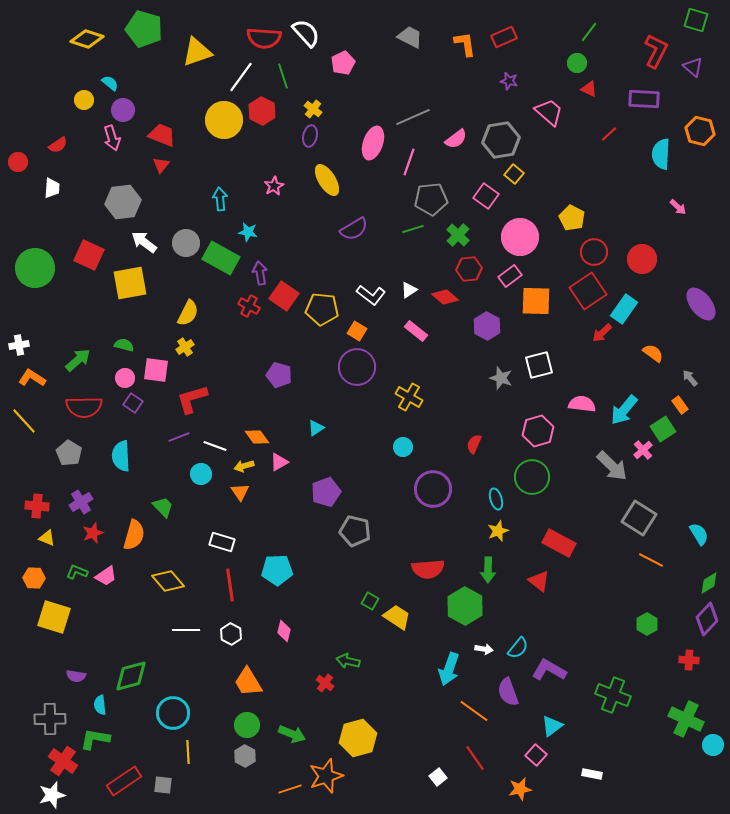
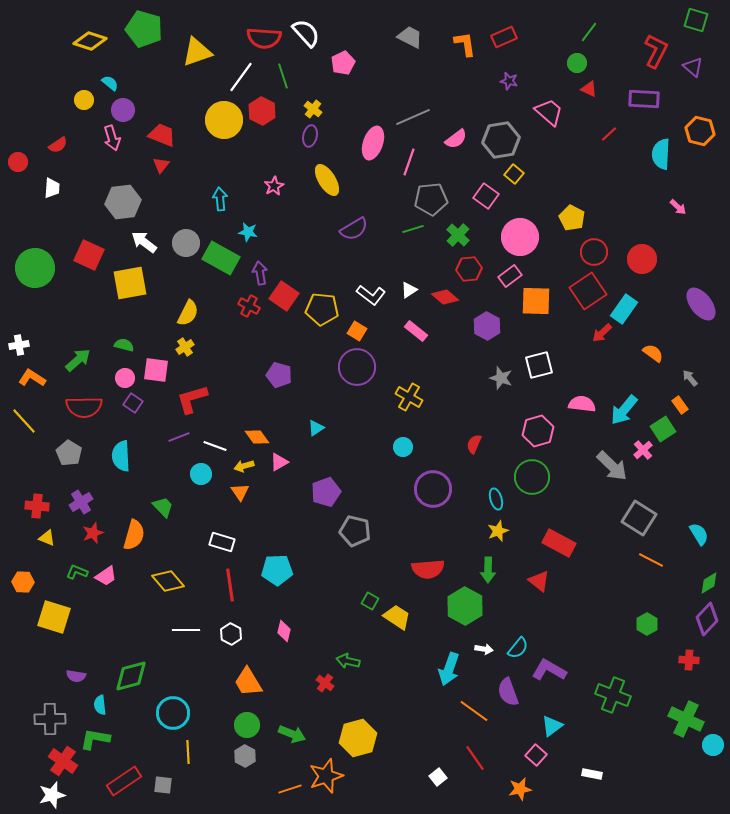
yellow diamond at (87, 39): moved 3 px right, 2 px down
orange hexagon at (34, 578): moved 11 px left, 4 px down
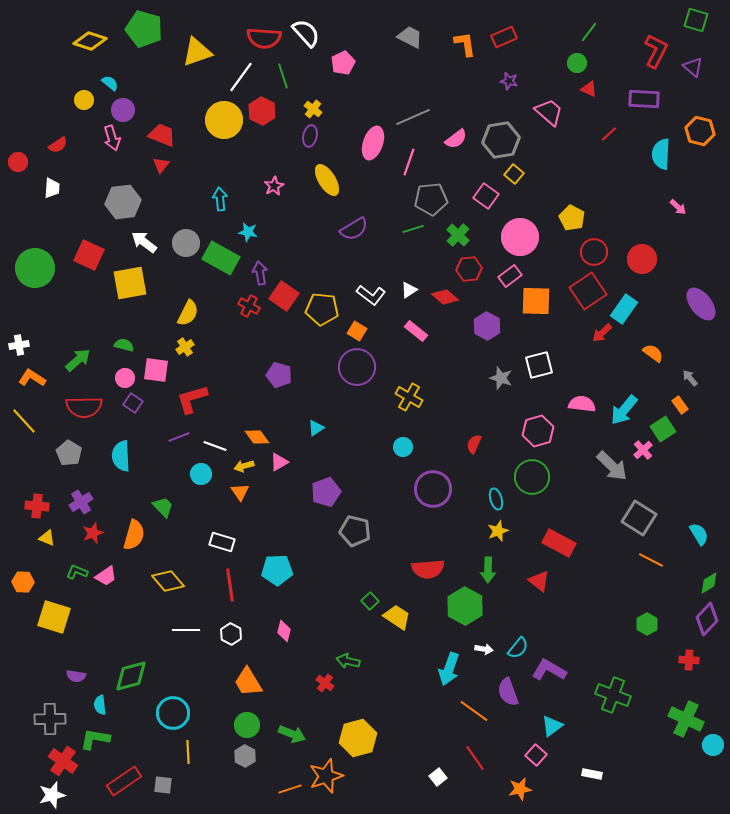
green square at (370, 601): rotated 18 degrees clockwise
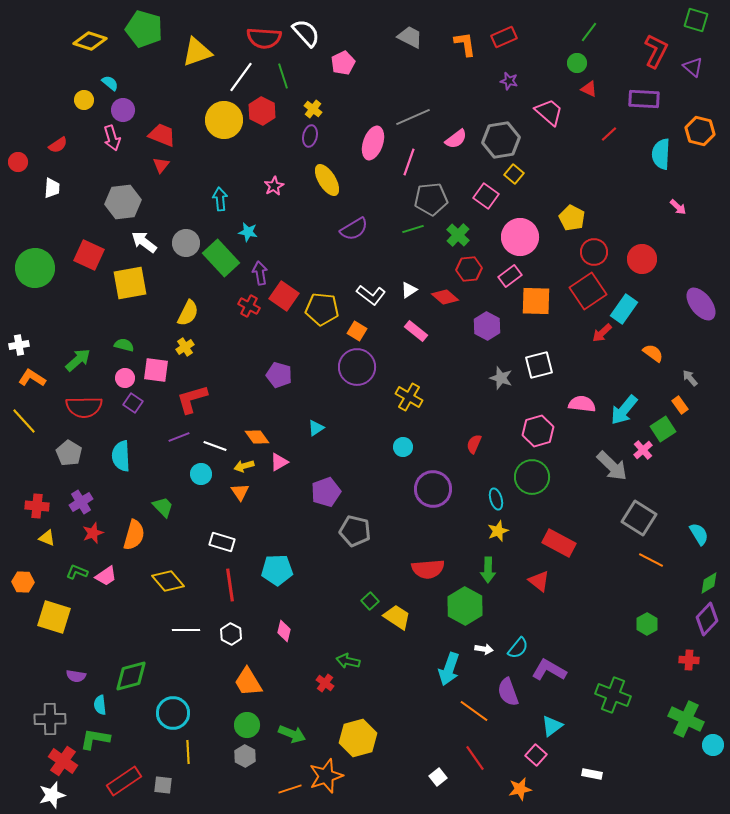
green rectangle at (221, 258): rotated 18 degrees clockwise
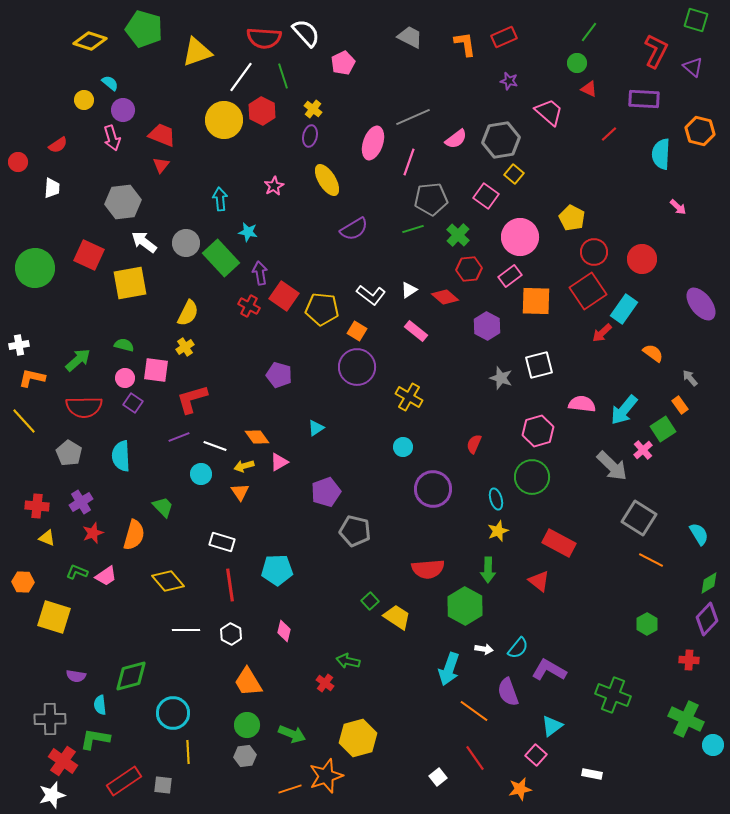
orange L-shape at (32, 378): rotated 20 degrees counterclockwise
gray hexagon at (245, 756): rotated 25 degrees clockwise
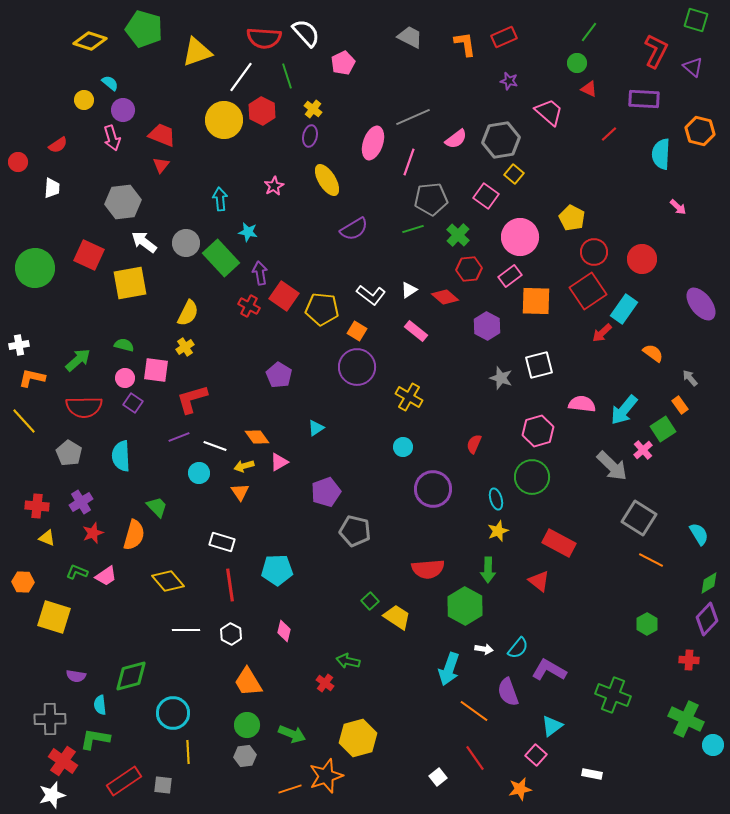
green line at (283, 76): moved 4 px right
purple pentagon at (279, 375): rotated 15 degrees clockwise
cyan circle at (201, 474): moved 2 px left, 1 px up
green trapezoid at (163, 507): moved 6 px left
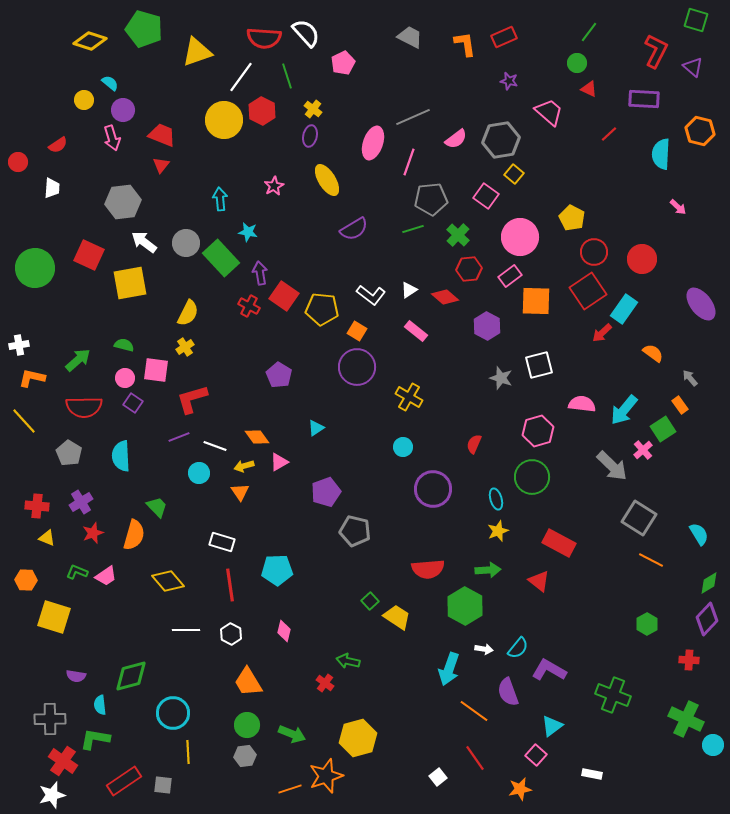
green arrow at (488, 570): rotated 95 degrees counterclockwise
orange hexagon at (23, 582): moved 3 px right, 2 px up
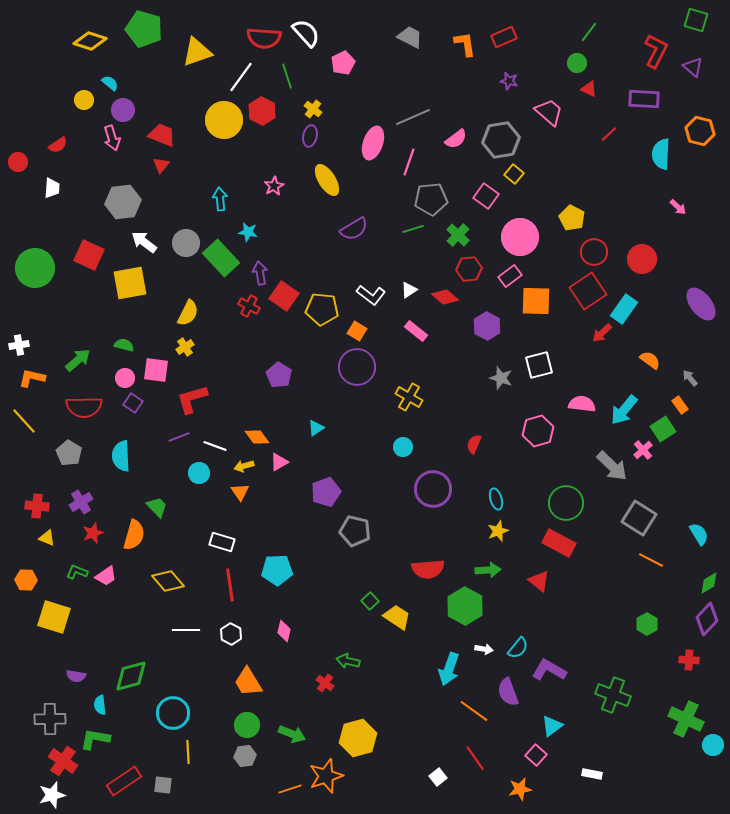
orange semicircle at (653, 353): moved 3 px left, 7 px down
green circle at (532, 477): moved 34 px right, 26 px down
